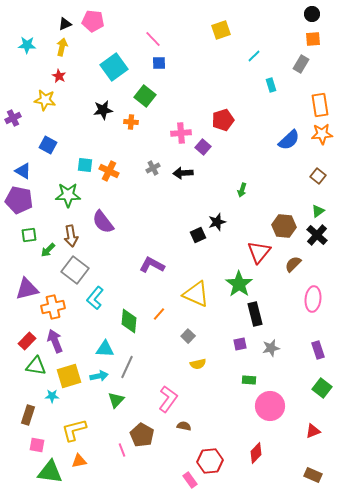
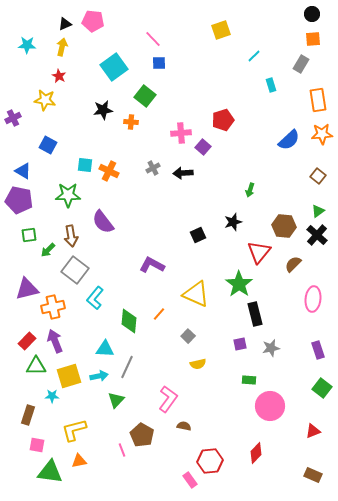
orange rectangle at (320, 105): moved 2 px left, 5 px up
green arrow at (242, 190): moved 8 px right
black star at (217, 222): moved 16 px right
green triangle at (36, 366): rotated 10 degrees counterclockwise
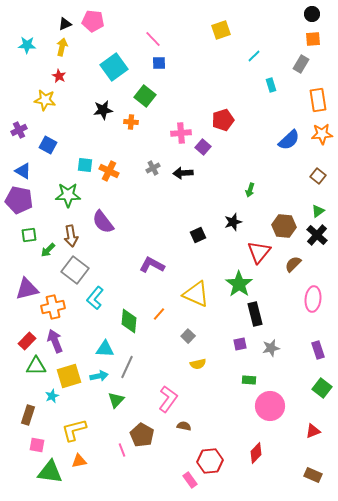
purple cross at (13, 118): moved 6 px right, 12 px down
cyan star at (52, 396): rotated 24 degrees counterclockwise
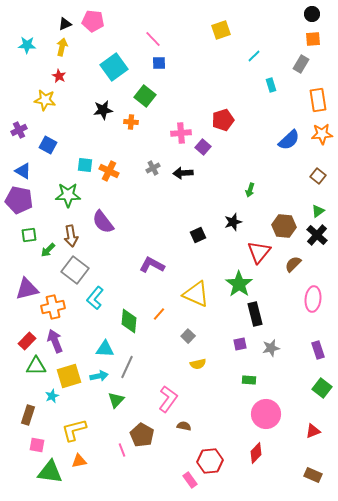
pink circle at (270, 406): moved 4 px left, 8 px down
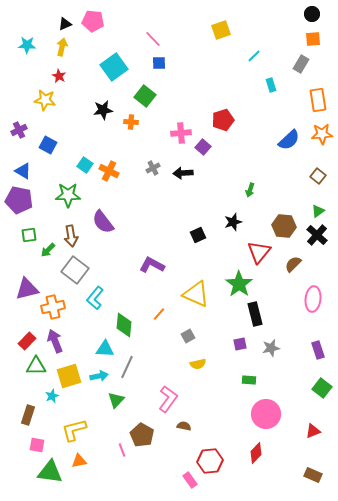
cyan square at (85, 165): rotated 28 degrees clockwise
green diamond at (129, 321): moved 5 px left, 4 px down
gray square at (188, 336): rotated 16 degrees clockwise
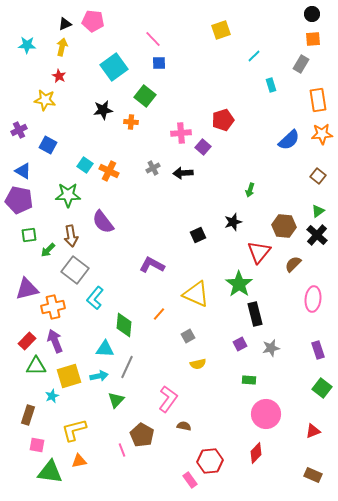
purple square at (240, 344): rotated 16 degrees counterclockwise
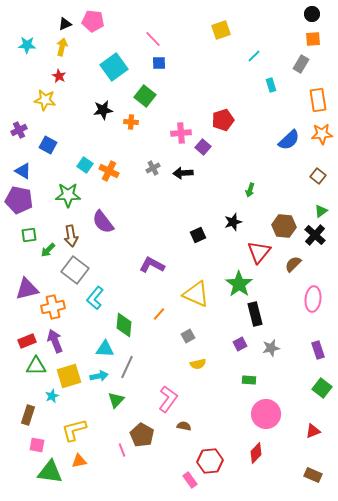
green triangle at (318, 211): moved 3 px right
black cross at (317, 235): moved 2 px left
red rectangle at (27, 341): rotated 24 degrees clockwise
